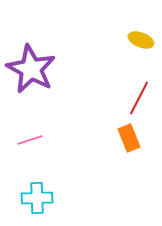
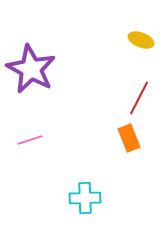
cyan cross: moved 48 px right
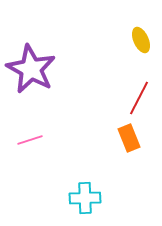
yellow ellipse: rotated 45 degrees clockwise
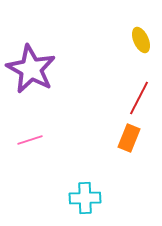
orange rectangle: rotated 44 degrees clockwise
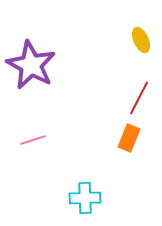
purple star: moved 4 px up
pink line: moved 3 px right
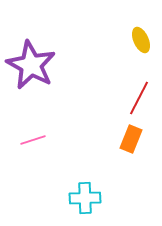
orange rectangle: moved 2 px right, 1 px down
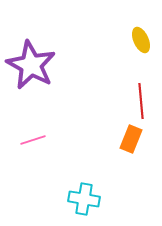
red line: moved 2 px right, 3 px down; rotated 32 degrees counterclockwise
cyan cross: moved 1 px left, 1 px down; rotated 12 degrees clockwise
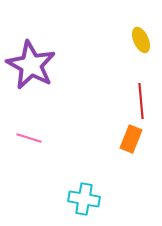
pink line: moved 4 px left, 2 px up; rotated 35 degrees clockwise
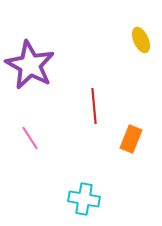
purple star: moved 1 px left
red line: moved 47 px left, 5 px down
pink line: moved 1 px right; rotated 40 degrees clockwise
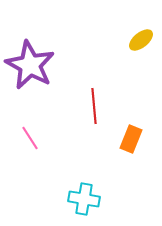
yellow ellipse: rotated 75 degrees clockwise
